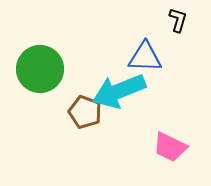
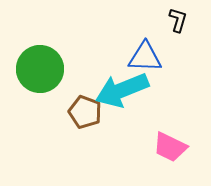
cyan arrow: moved 3 px right, 1 px up
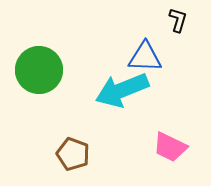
green circle: moved 1 px left, 1 px down
brown pentagon: moved 12 px left, 42 px down
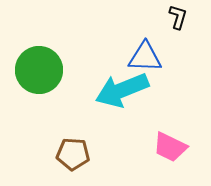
black L-shape: moved 3 px up
brown pentagon: rotated 16 degrees counterclockwise
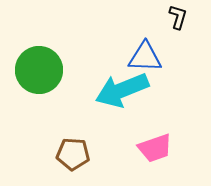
pink trapezoid: moved 15 px left, 1 px down; rotated 45 degrees counterclockwise
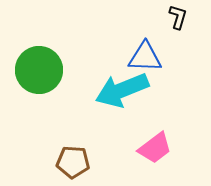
pink trapezoid: rotated 18 degrees counterclockwise
brown pentagon: moved 8 px down
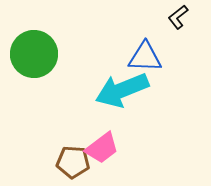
black L-shape: rotated 145 degrees counterclockwise
green circle: moved 5 px left, 16 px up
pink trapezoid: moved 53 px left
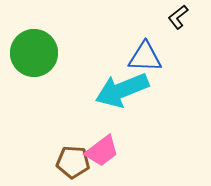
green circle: moved 1 px up
pink trapezoid: moved 3 px down
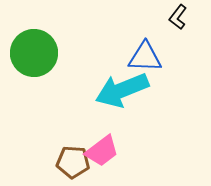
black L-shape: rotated 15 degrees counterclockwise
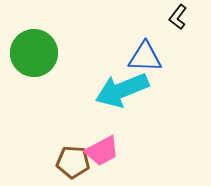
pink trapezoid: rotated 9 degrees clockwise
